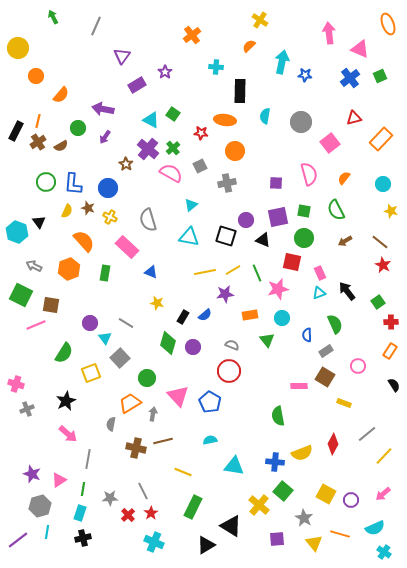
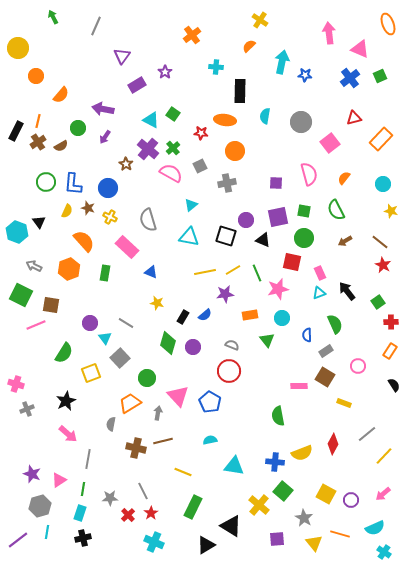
gray arrow at (153, 414): moved 5 px right, 1 px up
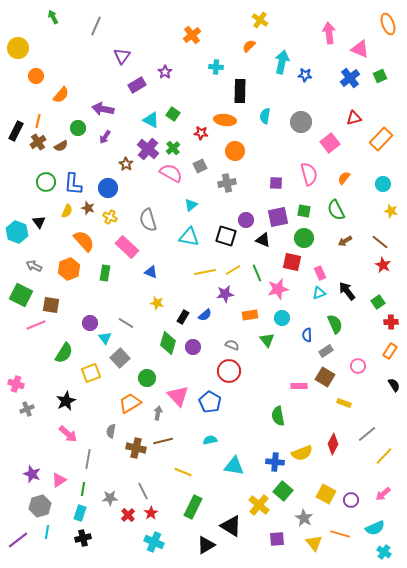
gray semicircle at (111, 424): moved 7 px down
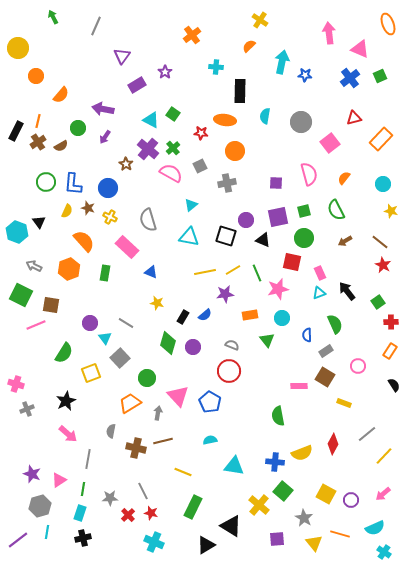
green square at (304, 211): rotated 24 degrees counterclockwise
red star at (151, 513): rotated 24 degrees counterclockwise
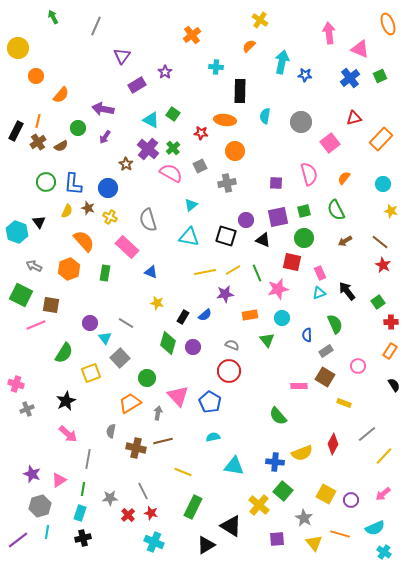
green semicircle at (278, 416): rotated 30 degrees counterclockwise
cyan semicircle at (210, 440): moved 3 px right, 3 px up
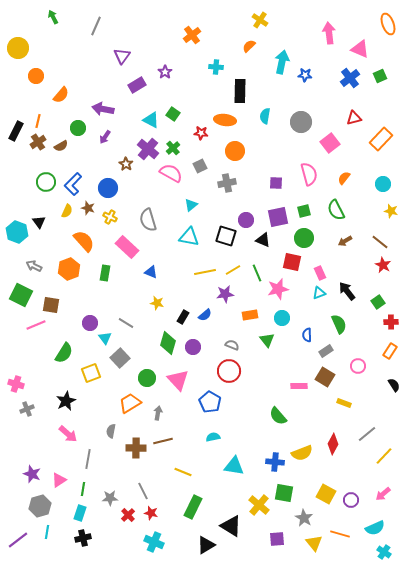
blue L-shape at (73, 184): rotated 40 degrees clockwise
green semicircle at (335, 324): moved 4 px right
pink triangle at (178, 396): moved 16 px up
brown cross at (136, 448): rotated 12 degrees counterclockwise
green square at (283, 491): moved 1 px right, 2 px down; rotated 30 degrees counterclockwise
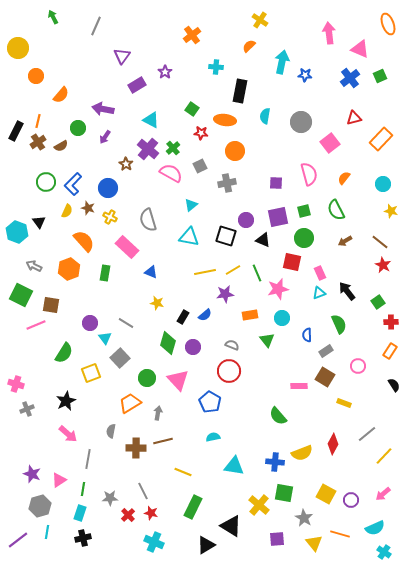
black rectangle at (240, 91): rotated 10 degrees clockwise
green square at (173, 114): moved 19 px right, 5 px up
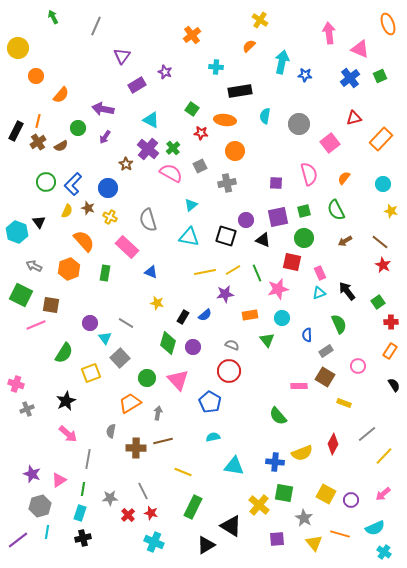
purple star at (165, 72): rotated 16 degrees counterclockwise
black rectangle at (240, 91): rotated 70 degrees clockwise
gray circle at (301, 122): moved 2 px left, 2 px down
